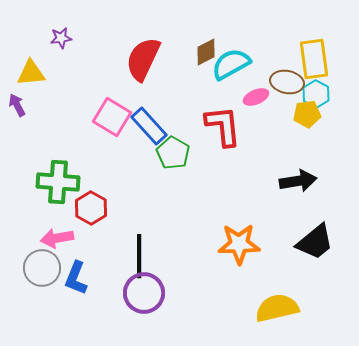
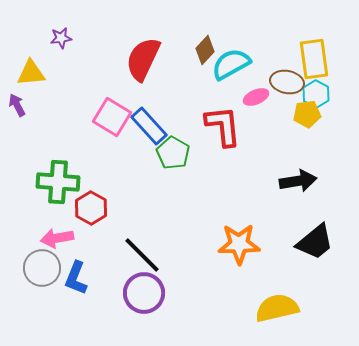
brown diamond: moved 1 px left, 2 px up; rotated 20 degrees counterclockwise
black line: moved 3 px right, 1 px up; rotated 45 degrees counterclockwise
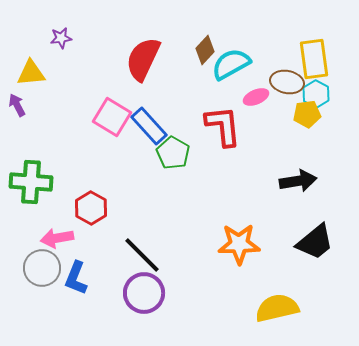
green cross: moved 27 px left
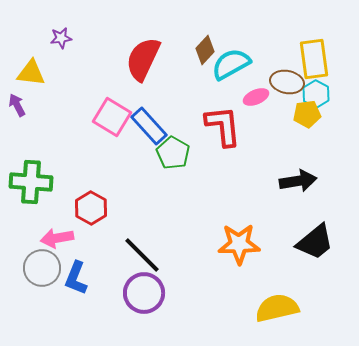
yellow triangle: rotated 12 degrees clockwise
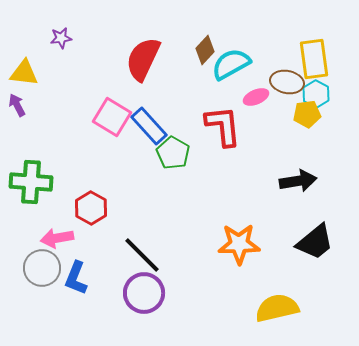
yellow triangle: moved 7 px left
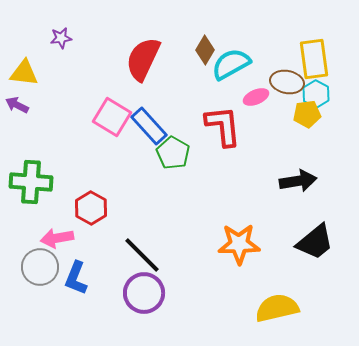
brown diamond: rotated 12 degrees counterclockwise
purple arrow: rotated 35 degrees counterclockwise
gray circle: moved 2 px left, 1 px up
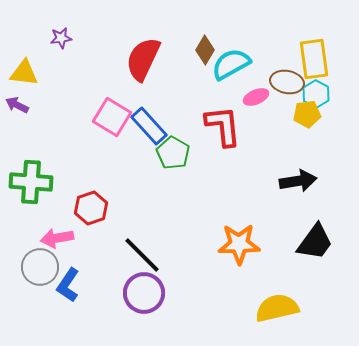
red hexagon: rotated 12 degrees clockwise
black trapezoid: rotated 15 degrees counterclockwise
blue L-shape: moved 8 px left, 7 px down; rotated 12 degrees clockwise
